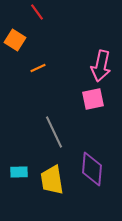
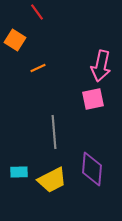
gray line: rotated 20 degrees clockwise
yellow trapezoid: rotated 108 degrees counterclockwise
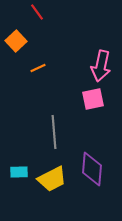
orange square: moved 1 px right, 1 px down; rotated 15 degrees clockwise
yellow trapezoid: moved 1 px up
